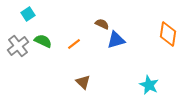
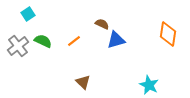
orange line: moved 3 px up
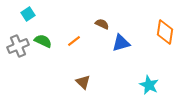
orange diamond: moved 3 px left, 2 px up
blue triangle: moved 5 px right, 3 px down
gray cross: rotated 15 degrees clockwise
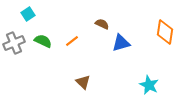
orange line: moved 2 px left
gray cross: moved 4 px left, 3 px up
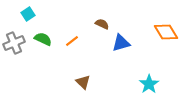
orange diamond: moved 1 px right; rotated 40 degrees counterclockwise
green semicircle: moved 2 px up
cyan star: moved 1 px up; rotated 12 degrees clockwise
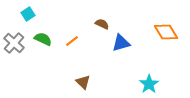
gray cross: rotated 25 degrees counterclockwise
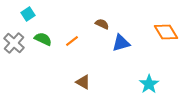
brown triangle: rotated 14 degrees counterclockwise
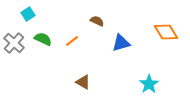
brown semicircle: moved 5 px left, 3 px up
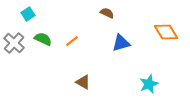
brown semicircle: moved 10 px right, 8 px up
cyan star: rotated 12 degrees clockwise
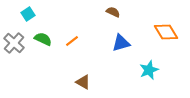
brown semicircle: moved 6 px right, 1 px up
cyan star: moved 14 px up
